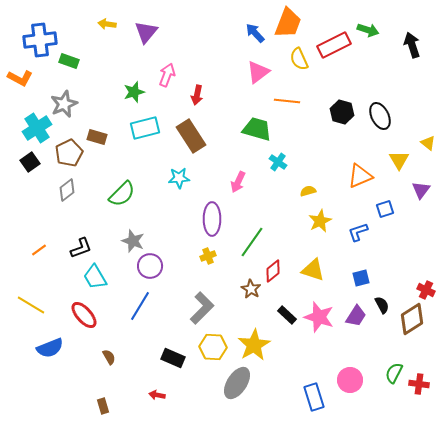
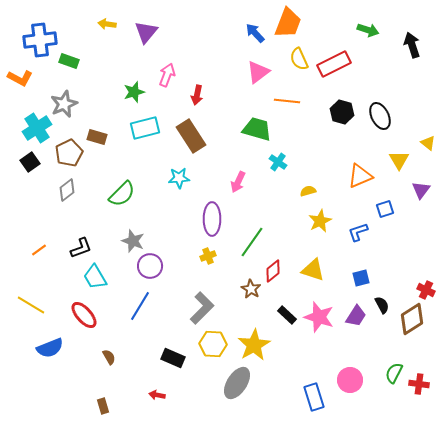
red rectangle at (334, 45): moved 19 px down
yellow hexagon at (213, 347): moved 3 px up
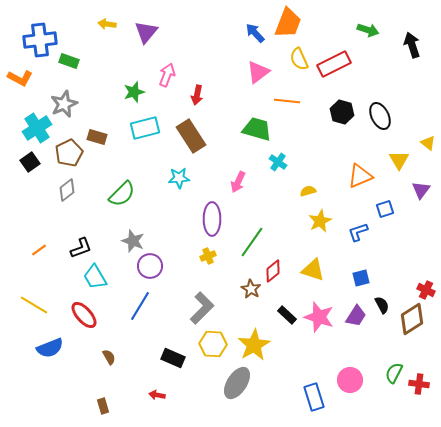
yellow line at (31, 305): moved 3 px right
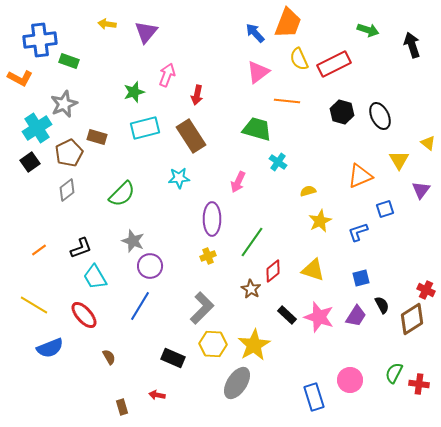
brown rectangle at (103, 406): moved 19 px right, 1 px down
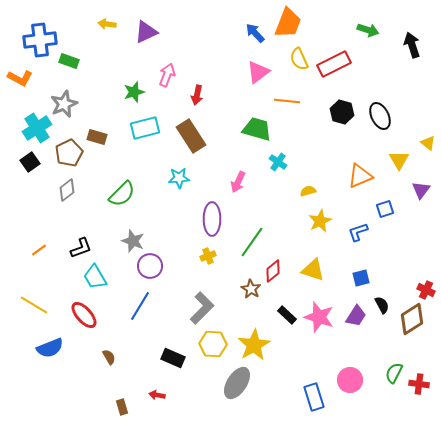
purple triangle at (146, 32): rotated 25 degrees clockwise
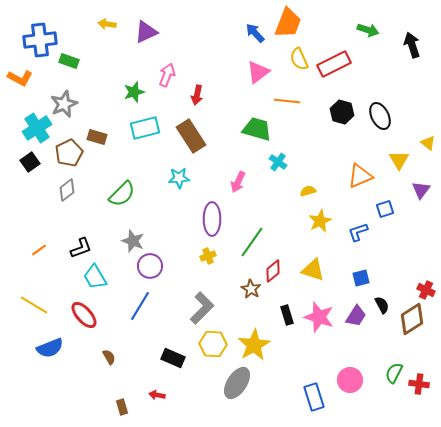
black rectangle at (287, 315): rotated 30 degrees clockwise
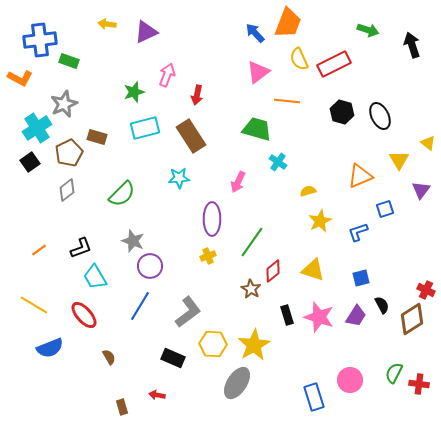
gray L-shape at (202, 308): moved 14 px left, 4 px down; rotated 8 degrees clockwise
